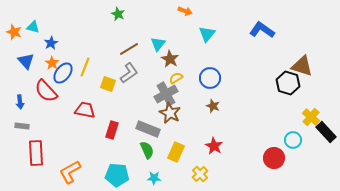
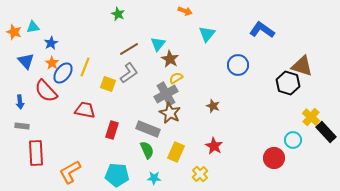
cyan triangle at (33, 27): rotated 24 degrees counterclockwise
blue circle at (210, 78): moved 28 px right, 13 px up
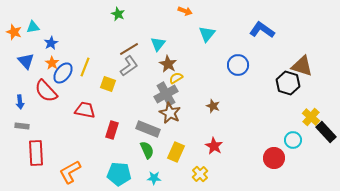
brown star at (170, 59): moved 2 px left, 5 px down
gray L-shape at (129, 73): moved 7 px up
cyan pentagon at (117, 175): moved 2 px right, 1 px up
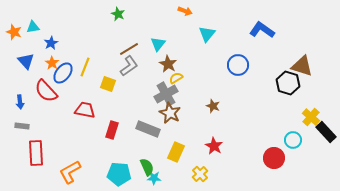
green semicircle at (147, 150): moved 17 px down
